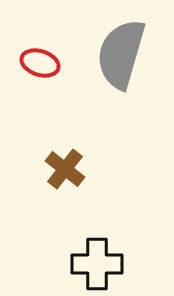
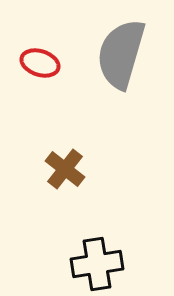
black cross: rotated 9 degrees counterclockwise
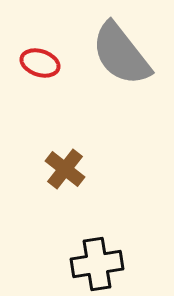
gray semicircle: rotated 54 degrees counterclockwise
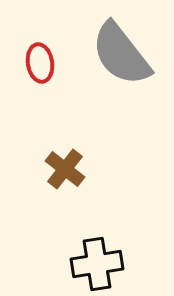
red ellipse: rotated 63 degrees clockwise
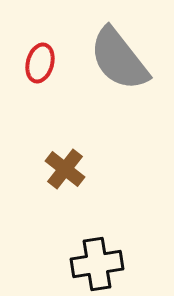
gray semicircle: moved 2 px left, 5 px down
red ellipse: rotated 24 degrees clockwise
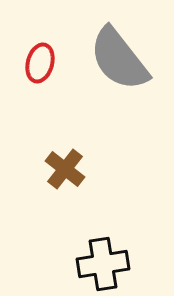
black cross: moved 6 px right
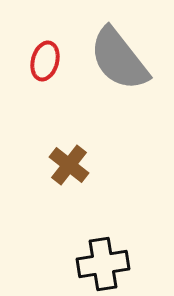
red ellipse: moved 5 px right, 2 px up
brown cross: moved 4 px right, 4 px up
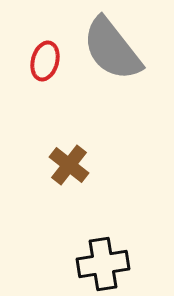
gray semicircle: moved 7 px left, 10 px up
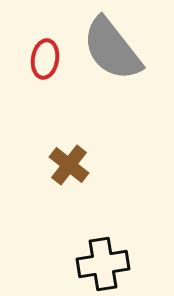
red ellipse: moved 2 px up; rotated 6 degrees counterclockwise
